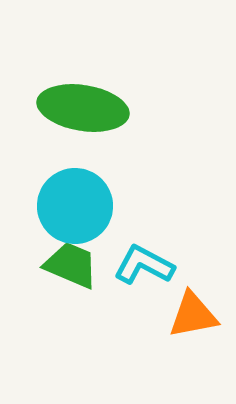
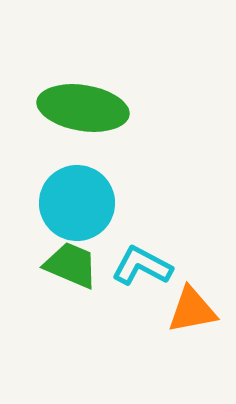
cyan circle: moved 2 px right, 3 px up
cyan L-shape: moved 2 px left, 1 px down
orange triangle: moved 1 px left, 5 px up
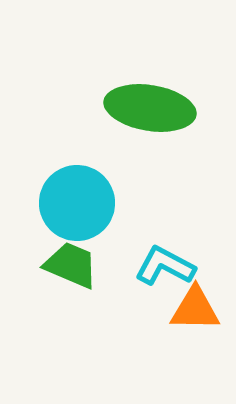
green ellipse: moved 67 px right
cyan L-shape: moved 23 px right
orange triangle: moved 3 px right, 1 px up; rotated 12 degrees clockwise
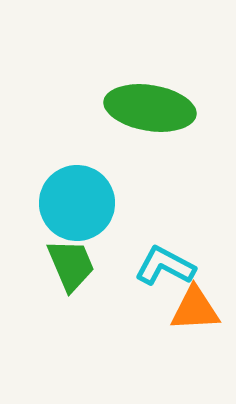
green trapezoid: rotated 44 degrees clockwise
orange triangle: rotated 4 degrees counterclockwise
